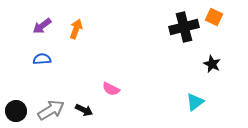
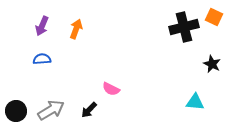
purple arrow: rotated 30 degrees counterclockwise
cyan triangle: rotated 42 degrees clockwise
black arrow: moved 5 px right; rotated 108 degrees clockwise
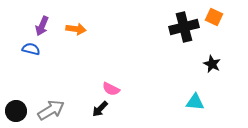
orange arrow: rotated 78 degrees clockwise
blue semicircle: moved 11 px left, 10 px up; rotated 18 degrees clockwise
black arrow: moved 11 px right, 1 px up
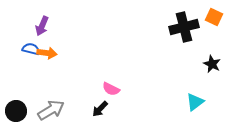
orange arrow: moved 29 px left, 24 px down
cyan triangle: rotated 42 degrees counterclockwise
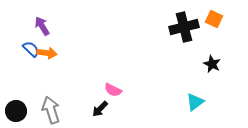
orange square: moved 2 px down
purple arrow: rotated 126 degrees clockwise
blue semicircle: rotated 30 degrees clockwise
pink semicircle: moved 2 px right, 1 px down
gray arrow: rotated 76 degrees counterclockwise
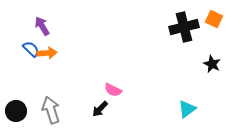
orange arrow: rotated 12 degrees counterclockwise
cyan triangle: moved 8 px left, 7 px down
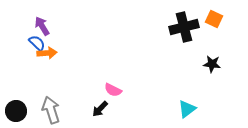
blue semicircle: moved 6 px right, 6 px up
black star: rotated 18 degrees counterclockwise
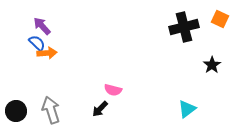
orange square: moved 6 px right
purple arrow: rotated 12 degrees counterclockwise
black star: moved 1 px down; rotated 30 degrees clockwise
pink semicircle: rotated 12 degrees counterclockwise
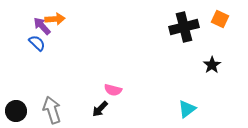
orange arrow: moved 8 px right, 34 px up
gray arrow: moved 1 px right
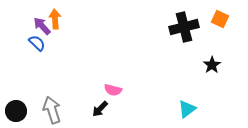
orange arrow: rotated 90 degrees counterclockwise
